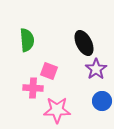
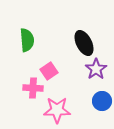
pink square: rotated 36 degrees clockwise
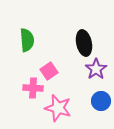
black ellipse: rotated 15 degrees clockwise
blue circle: moved 1 px left
pink star: moved 1 px right, 2 px up; rotated 16 degrees clockwise
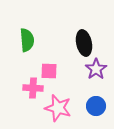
pink square: rotated 36 degrees clockwise
blue circle: moved 5 px left, 5 px down
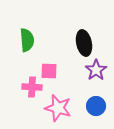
purple star: moved 1 px down
pink cross: moved 1 px left, 1 px up
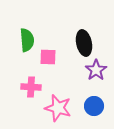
pink square: moved 1 px left, 14 px up
pink cross: moved 1 px left
blue circle: moved 2 px left
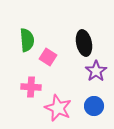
pink square: rotated 30 degrees clockwise
purple star: moved 1 px down
pink star: rotated 8 degrees clockwise
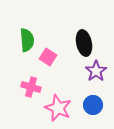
pink cross: rotated 12 degrees clockwise
blue circle: moved 1 px left, 1 px up
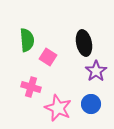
blue circle: moved 2 px left, 1 px up
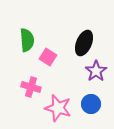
black ellipse: rotated 35 degrees clockwise
pink star: rotated 8 degrees counterclockwise
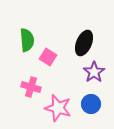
purple star: moved 2 px left, 1 px down
